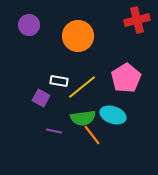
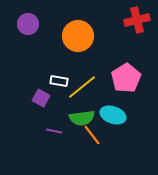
purple circle: moved 1 px left, 1 px up
green semicircle: moved 1 px left
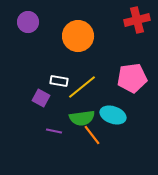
purple circle: moved 2 px up
pink pentagon: moved 6 px right; rotated 24 degrees clockwise
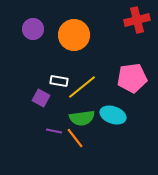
purple circle: moved 5 px right, 7 px down
orange circle: moved 4 px left, 1 px up
orange line: moved 17 px left, 3 px down
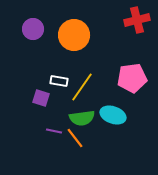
yellow line: rotated 16 degrees counterclockwise
purple square: rotated 12 degrees counterclockwise
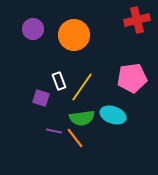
white rectangle: rotated 60 degrees clockwise
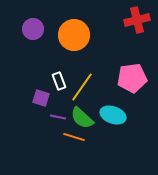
green semicircle: rotated 50 degrees clockwise
purple line: moved 4 px right, 14 px up
orange line: moved 1 px left, 1 px up; rotated 35 degrees counterclockwise
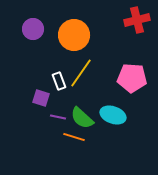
pink pentagon: rotated 12 degrees clockwise
yellow line: moved 1 px left, 14 px up
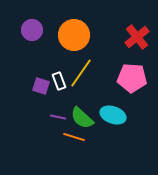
red cross: moved 17 px down; rotated 25 degrees counterclockwise
purple circle: moved 1 px left, 1 px down
purple square: moved 12 px up
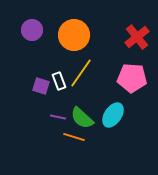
cyan ellipse: rotated 75 degrees counterclockwise
